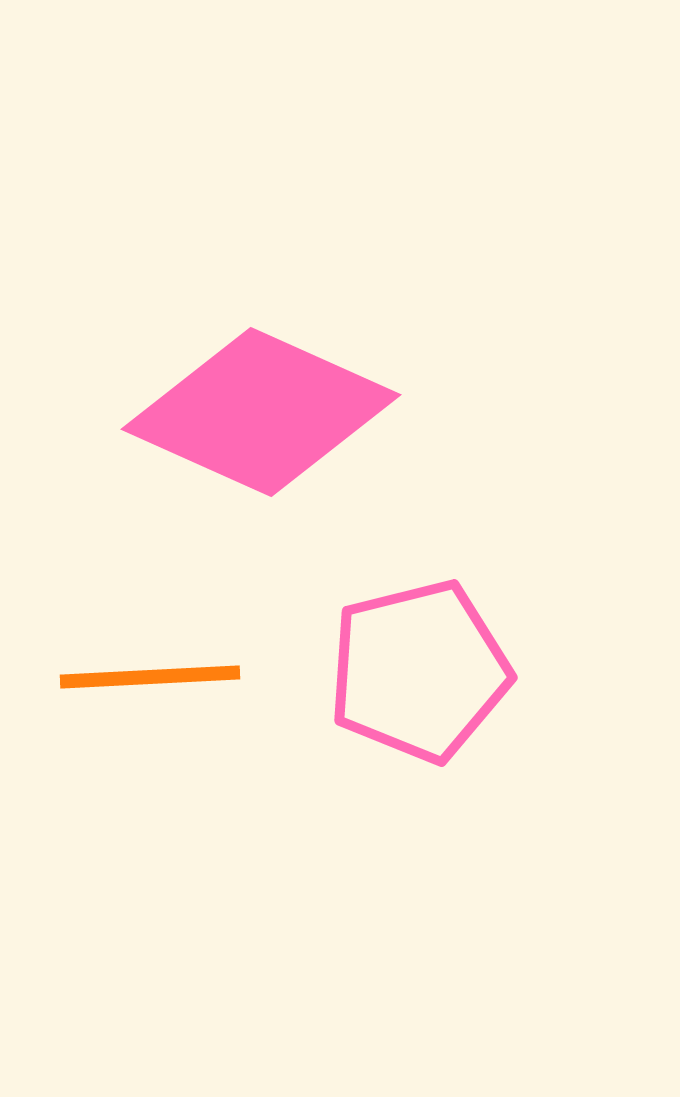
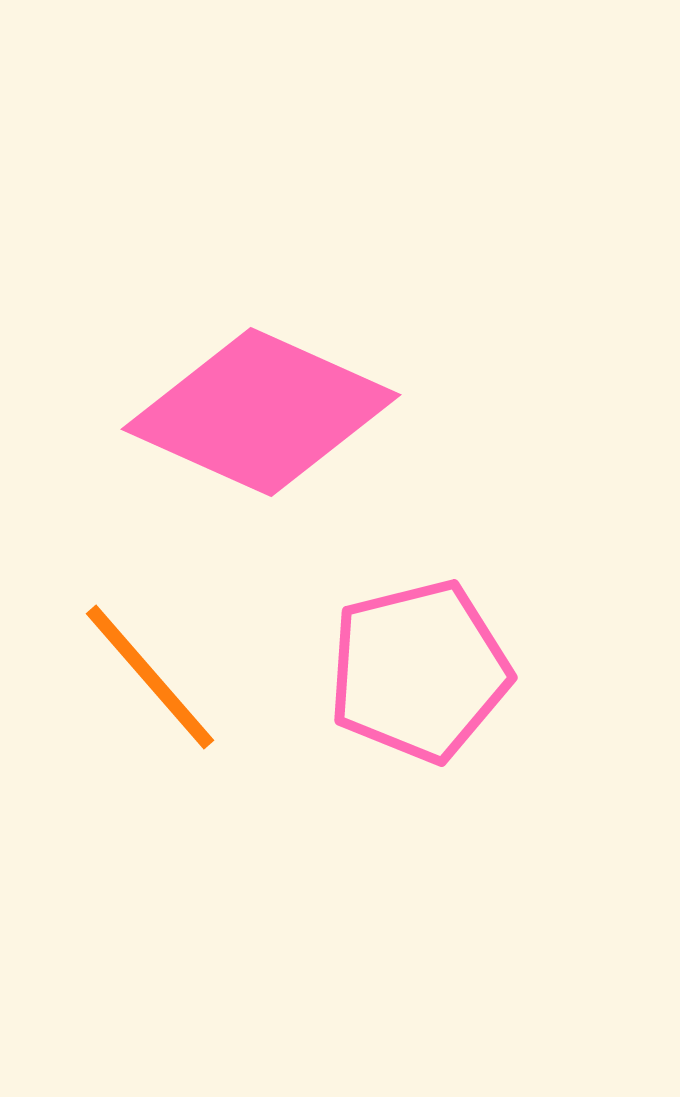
orange line: rotated 52 degrees clockwise
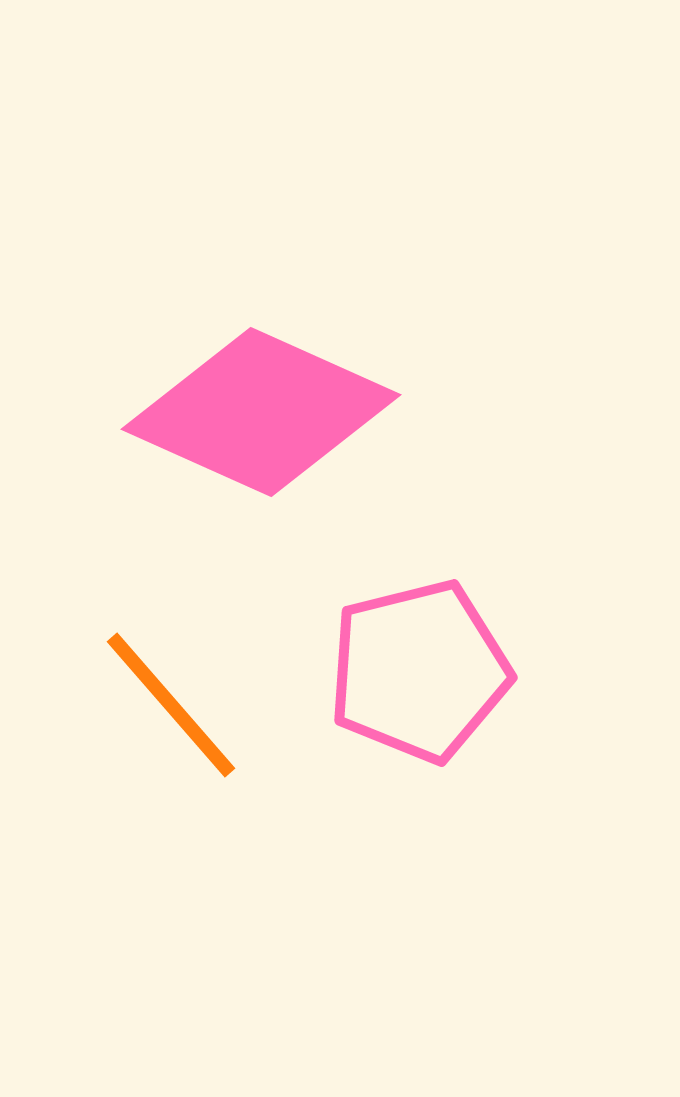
orange line: moved 21 px right, 28 px down
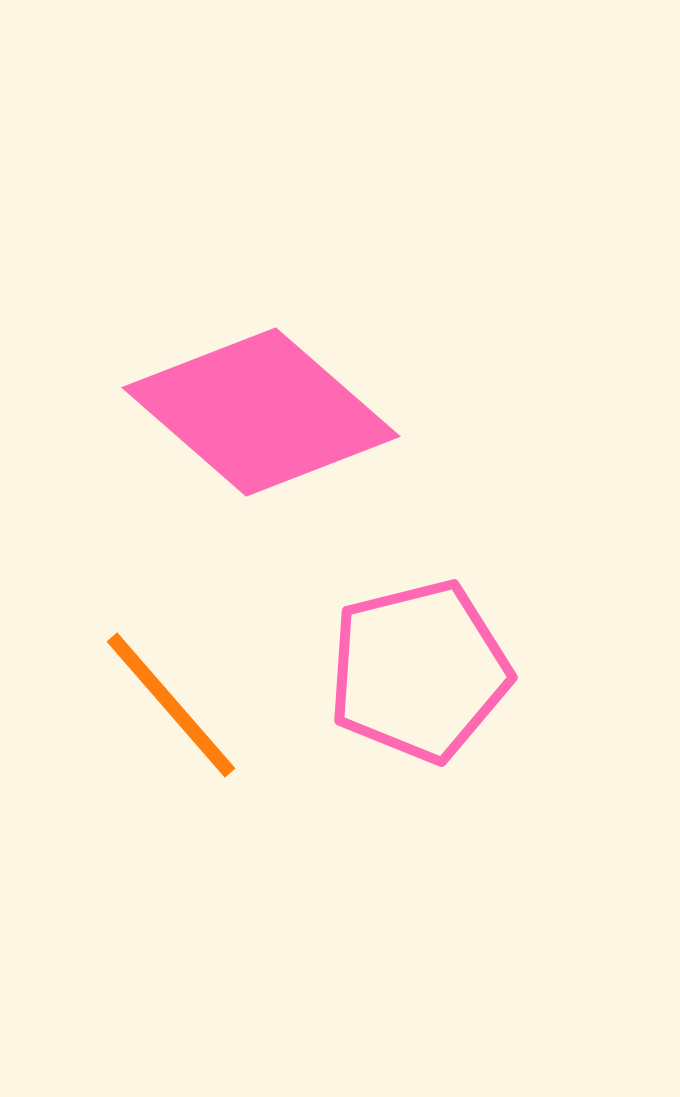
pink diamond: rotated 17 degrees clockwise
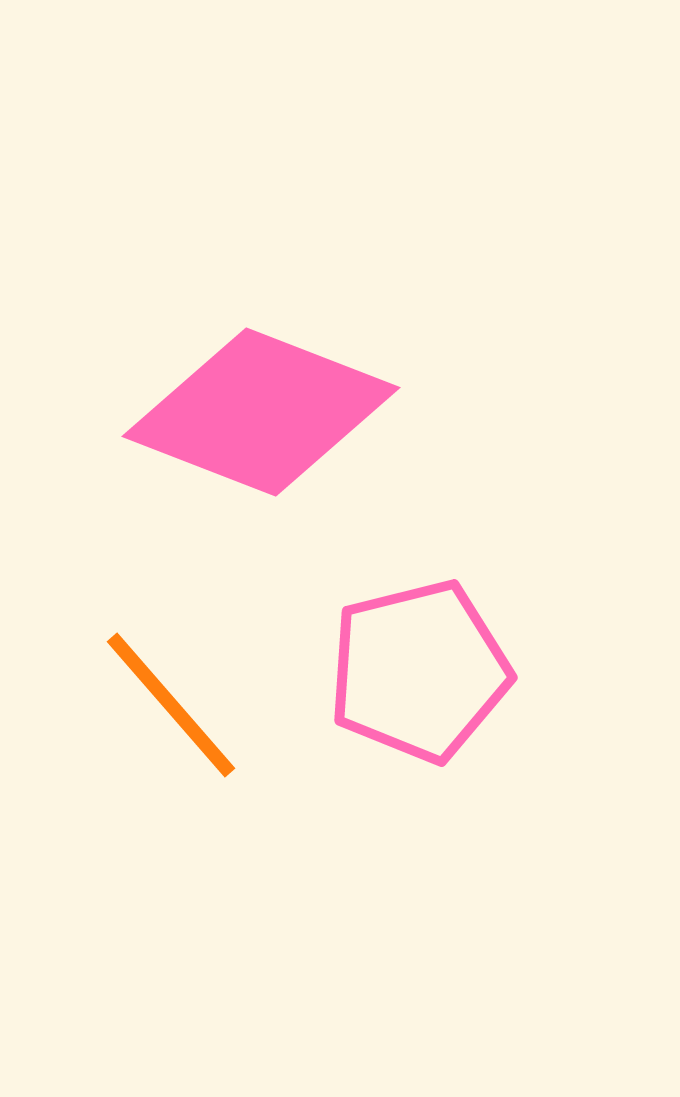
pink diamond: rotated 20 degrees counterclockwise
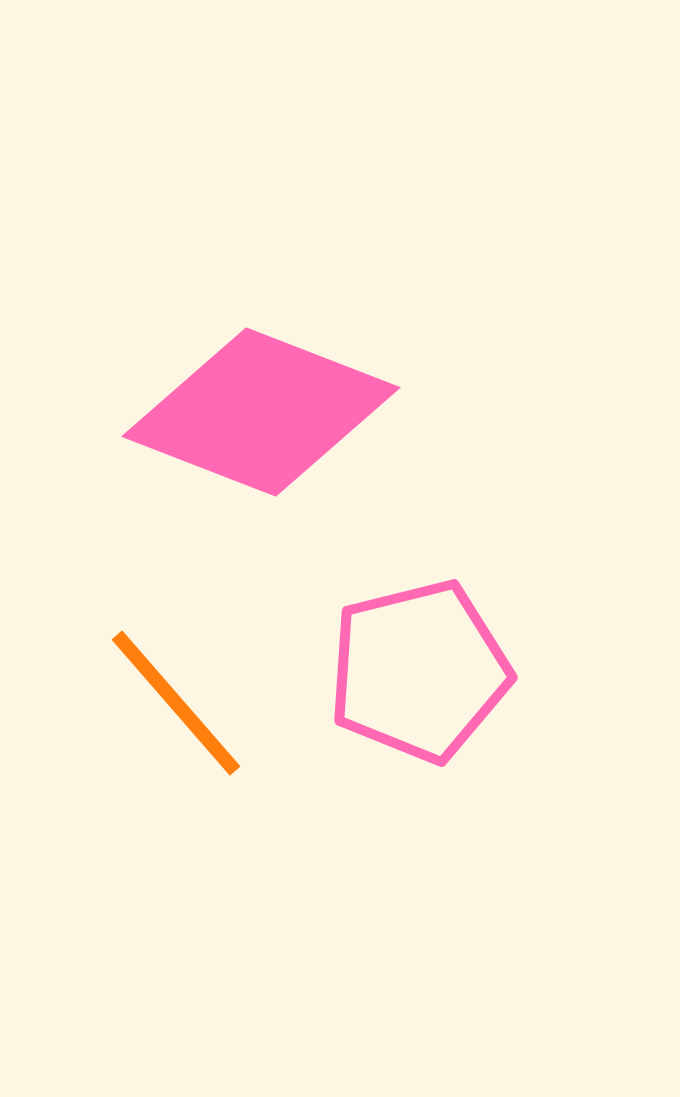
orange line: moved 5 px right, 2 px up
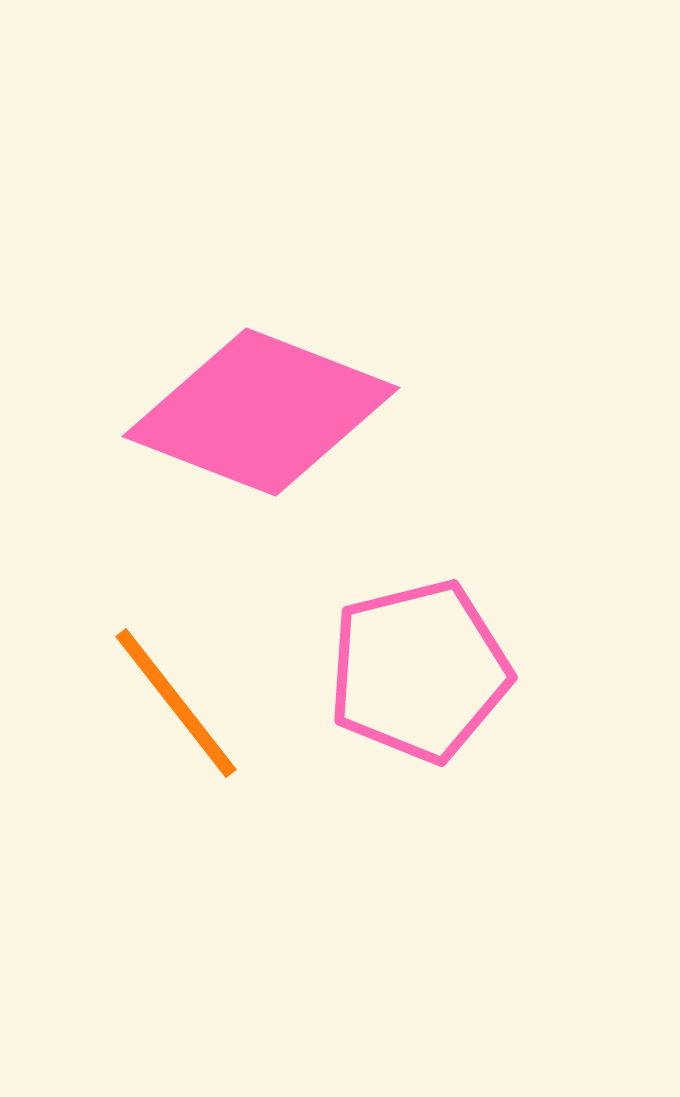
orange line: rotated 3 degrees clockwise
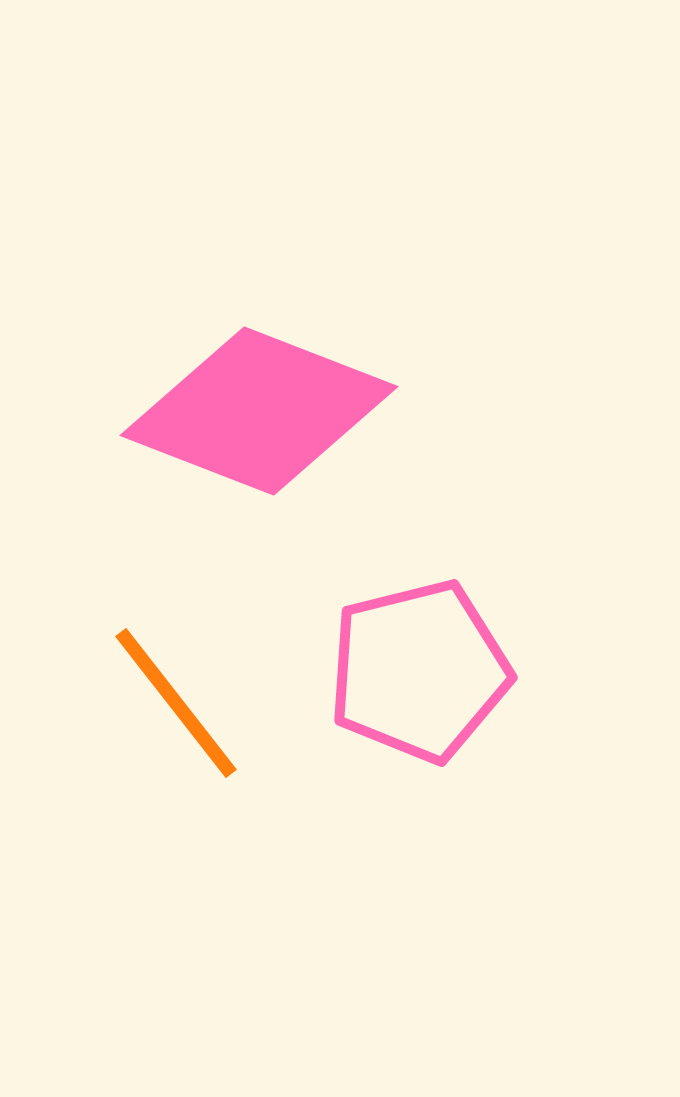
pink diamond: moved 2 px left, 1 px up
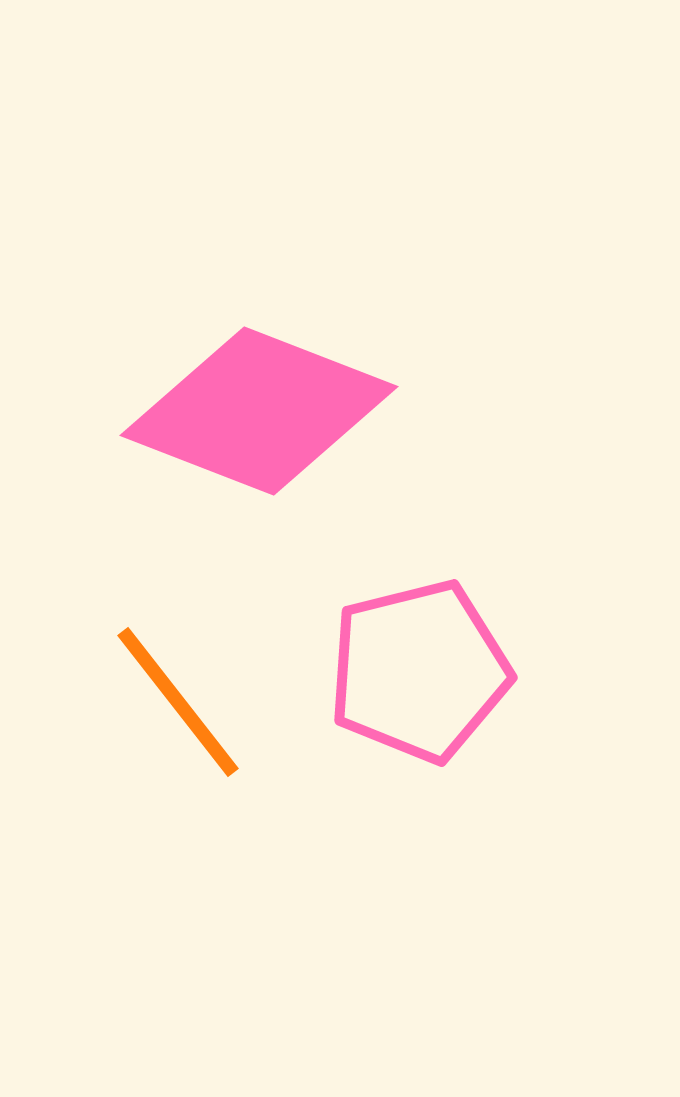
orange line: moved 2 px right, 1 px up
